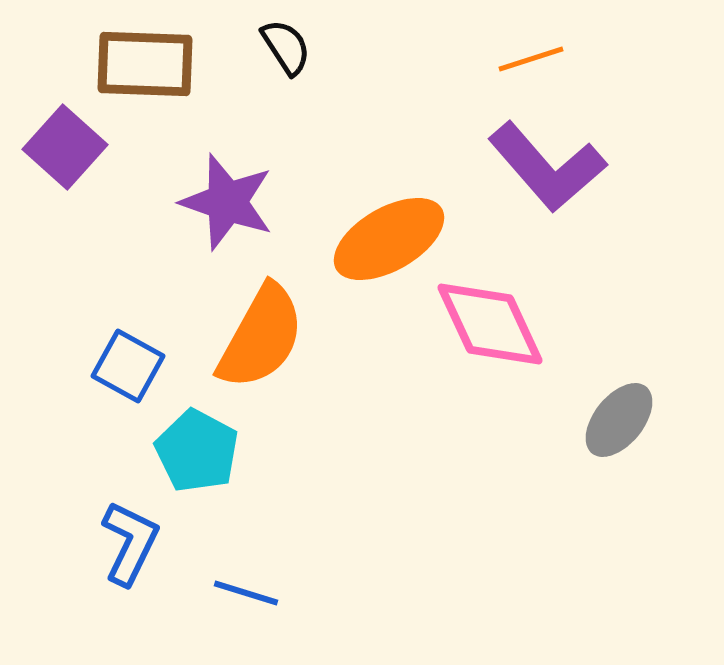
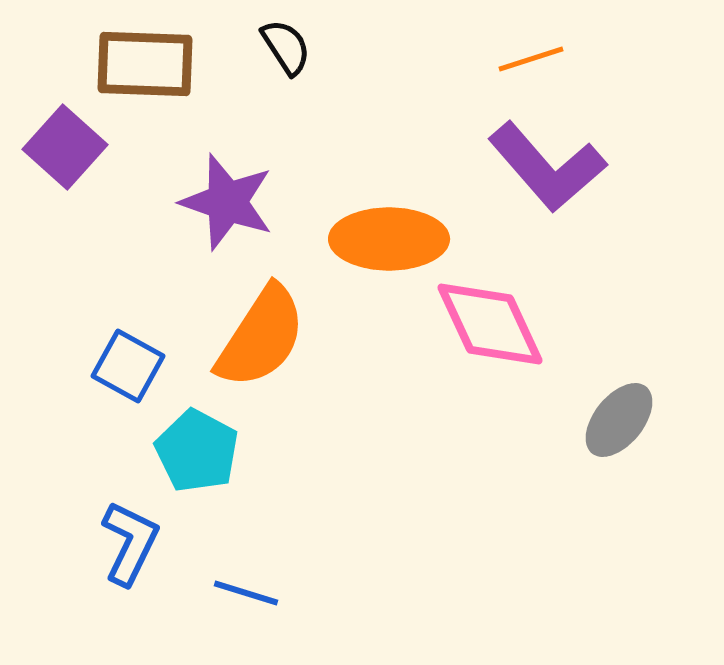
orange ellipse: rotated 30 degrees clockwise
orange semicircle: rotated 4 degrees clockwise
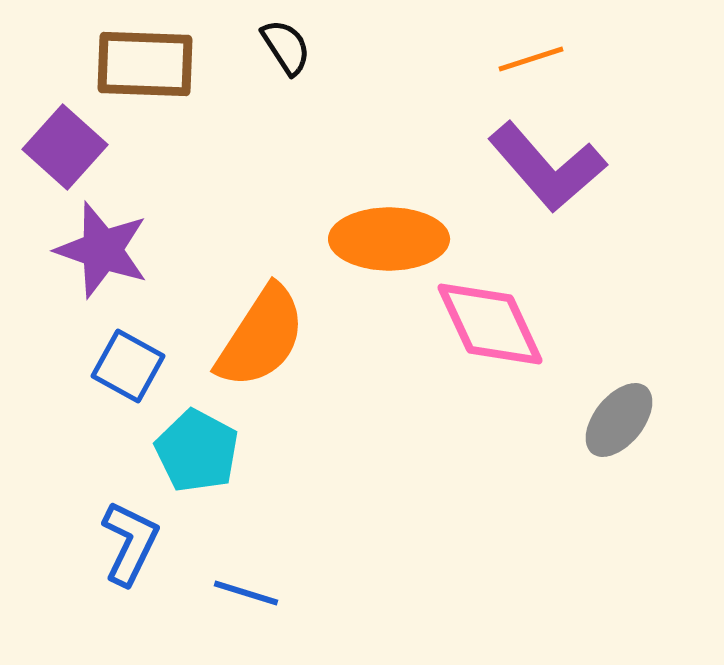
purple star: moved 125 px left, 48 px down
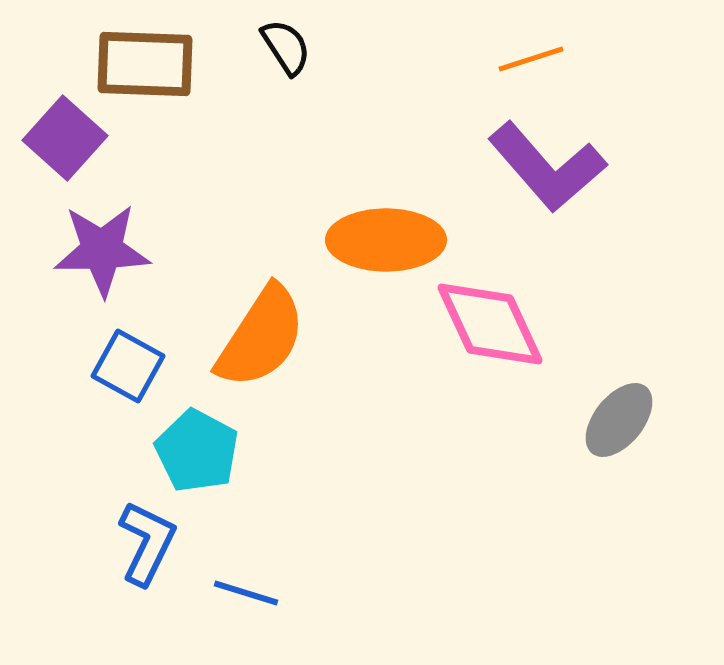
purple square: moved 9 px up
orange ellipse: moved 3 px left, 1 px down
purple star: rotated 20 degrees counterclockwise
blue L-shape: moved 17 px right
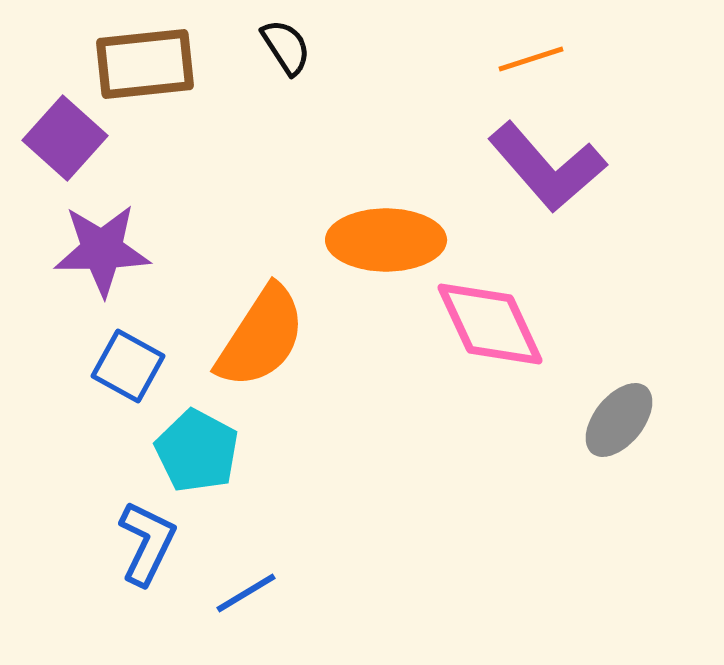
brown rectangle: rotated 8 degrees counterclockwise
blue line: rotated 48 degrees counterclockwise
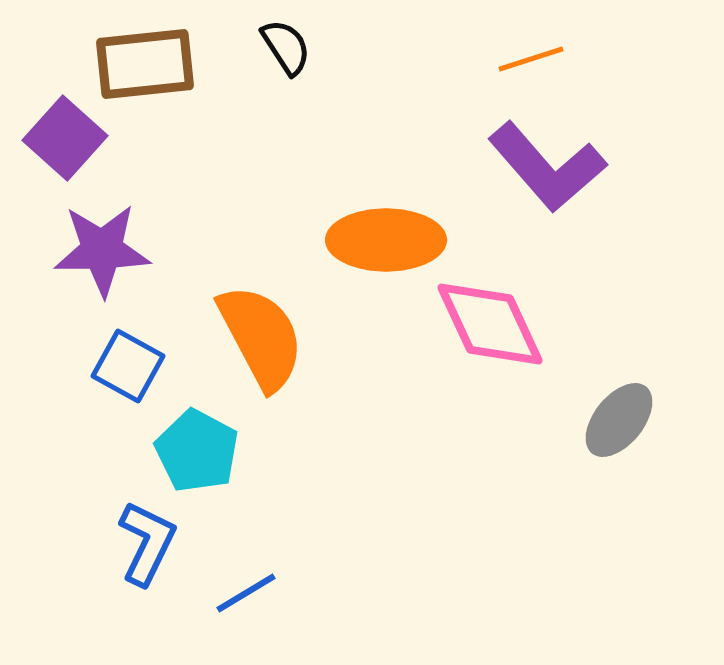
orange semicircle: rotated 61 degrees counterclockwise
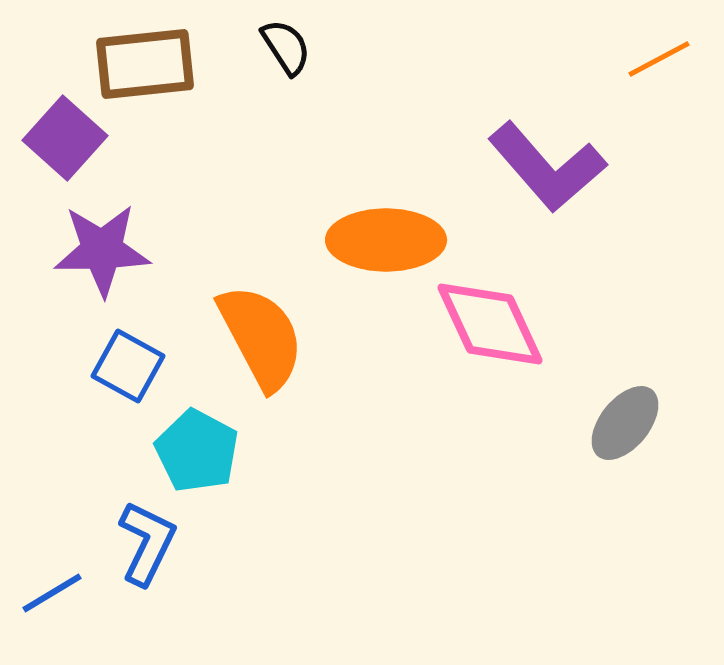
orange line: moved 128 px right; rotated 10 degrees counterclockwise
gray ellipse: moved 6 px right, 3 px down
blue line: moved 194 px left
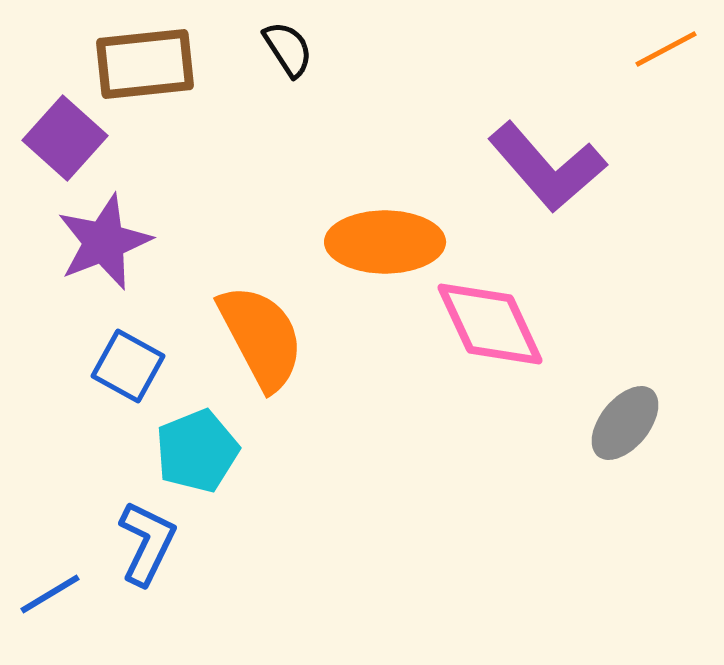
black semicircle: moved 2 px right, 2 px down
orange line: moved 7 px right, 10 px up
orange ellipse: moved 1 px left, 2 px down
purple star: moved 2 px right, 8 px up; rotated 20 degrees counterclockwise
cyan pentagon: rotated 22 degrees clockwise
blue line: moved 2 px left, 1 px down
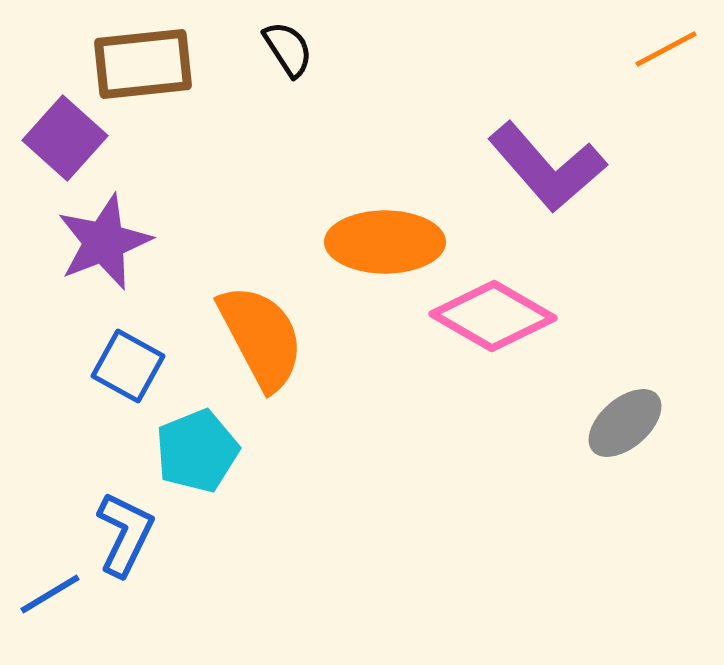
brown rectangle: moved 2 px left
pink diamond: moved 3 px right, 8 px up; rotated 35 degrees counterclockwise
gray ellipse: rotated 10 degrees clockwise
blue L-shape: moved 22 px left, 9 px up
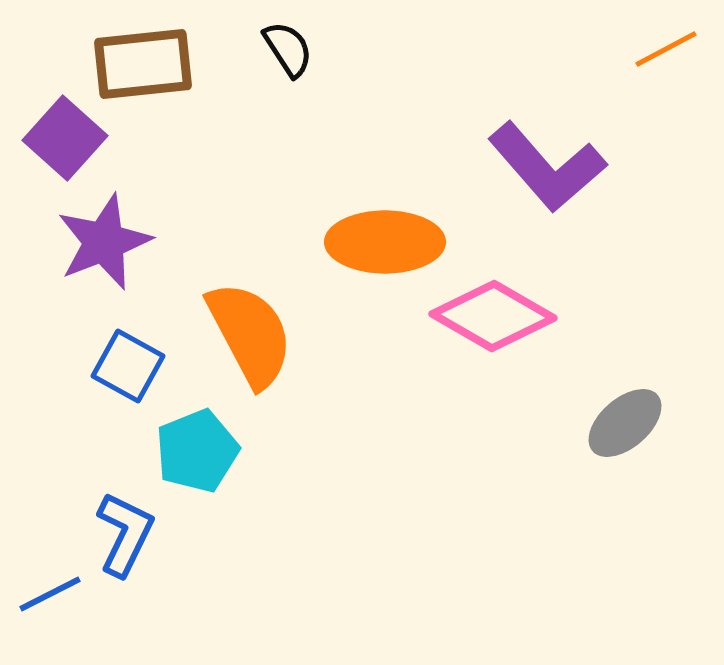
orange semicircle: moved 11 px left, 3 px up
blue line: rotated 4 degrees clockwise
